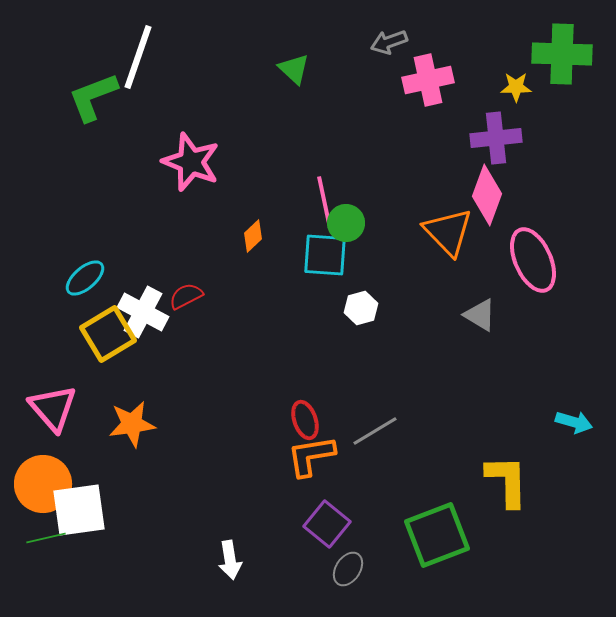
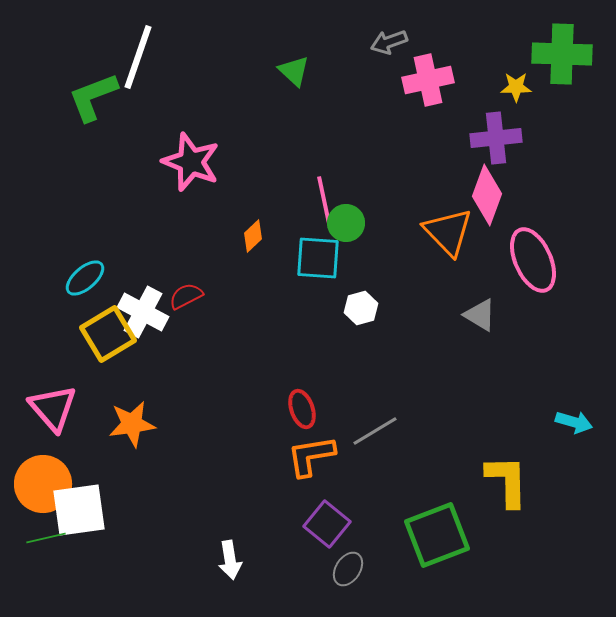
green triangle: moved 2 px down
cyan square: moved 7 px left, 3 px down
red ellipse: moved 3 px left, 11 px up
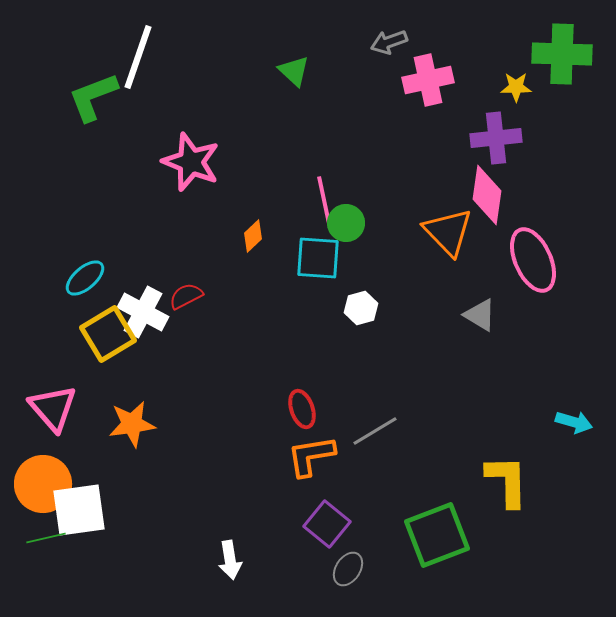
pink diamond: rotated 12 degrees counterclockwise
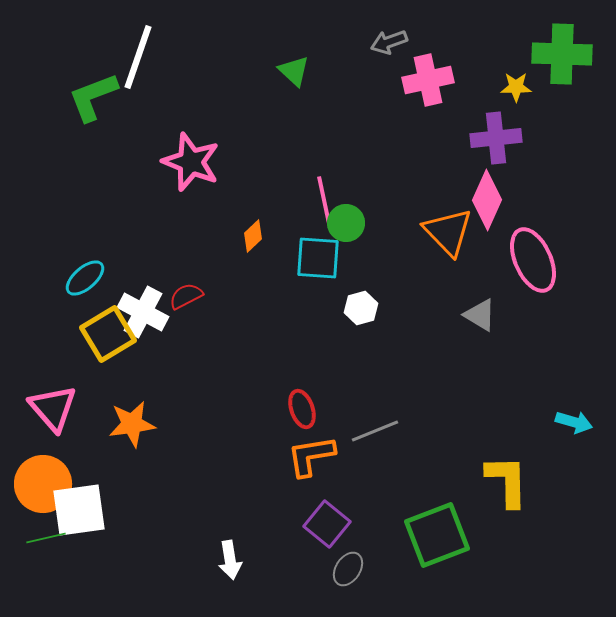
pink diamond: moved 5 px down; rotated 16 degrees clockwise
gray line: rotated 9 degrees clockwise
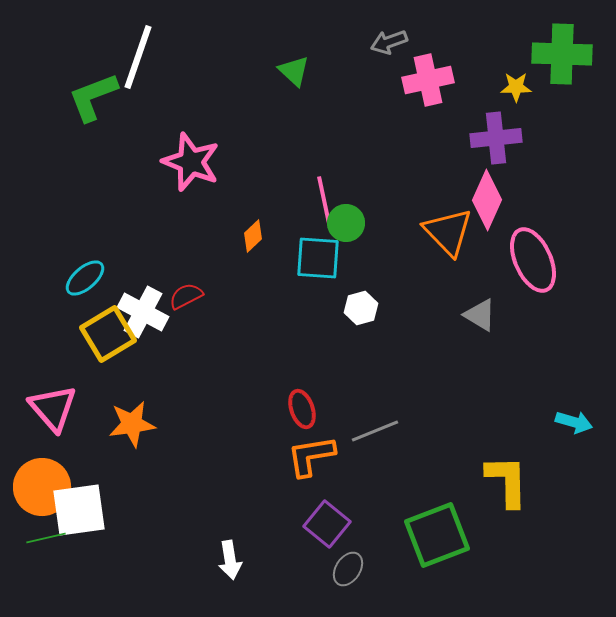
orange circle: moved 1 px left, 3 px down
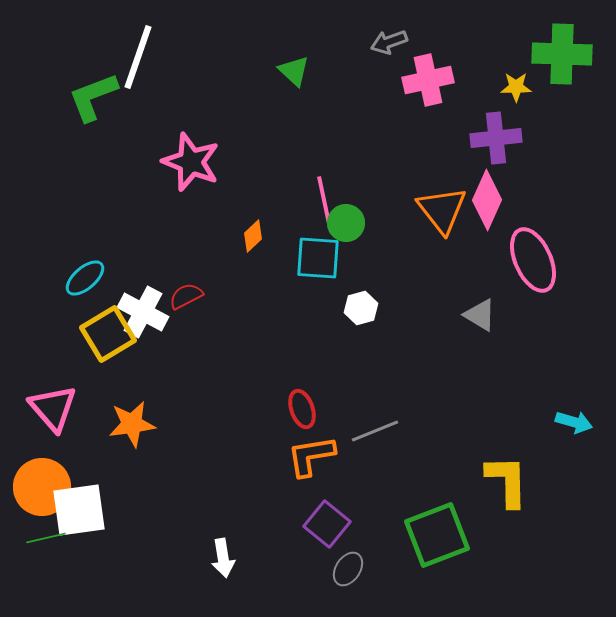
orange triangle: moved 6 px left, 22 px up; rotated 6 degrees clockwise
white arrow: moved 7 px left, 2 px up
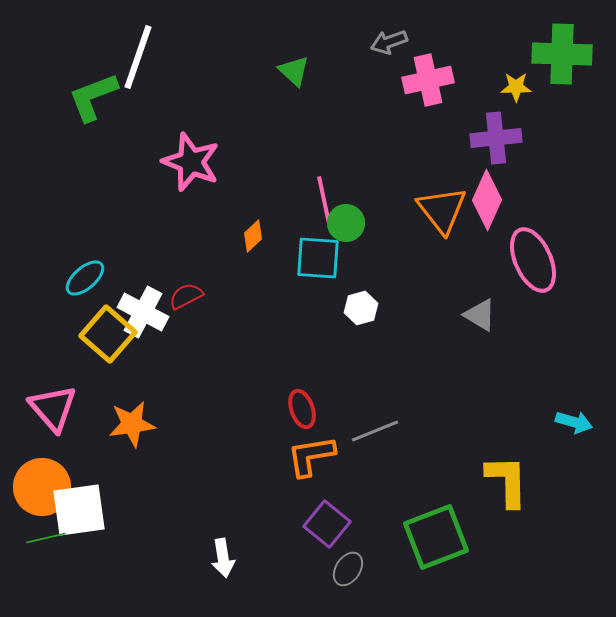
yellow square: rotated 18 degrees counterclockwise
green square: moved 1 px left, 2 px down
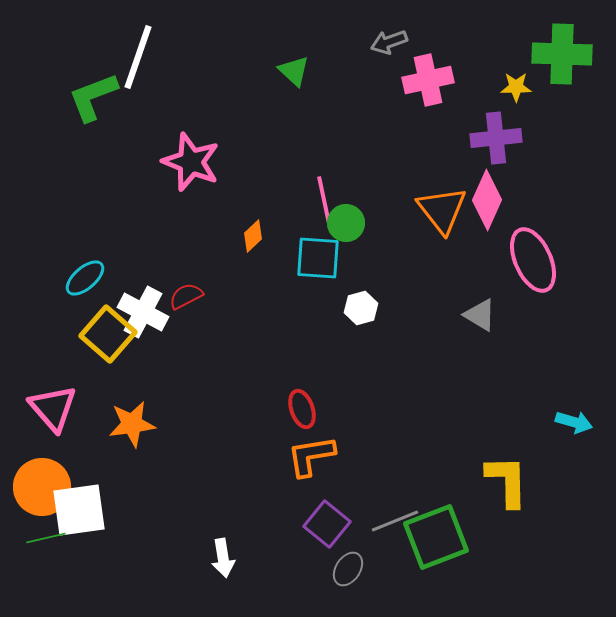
gray line: moved 20 px right, 90 px down
